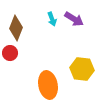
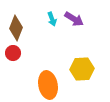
red circle: moved 3 px right
yellow hexagon: rotated 10 degrees counterclockwise
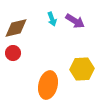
purple arrow: moved 1 px right, 2 px down
brown diamond: rotated 55 degrees clockwise
orange ellipse: rotated 24 degrees clockwise
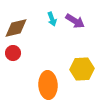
orange ellipse: rotated 16 degrees counterclockwise
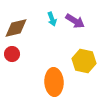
red circle: moved 1 px left, 1 px down
yellow hexagon: moved 2 px right, 8 px up; rotated 15 degrees clockwise
orange ellipse: moved 6 px right, 3 px up
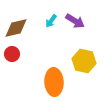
cyan arrow: moved 1 px left, 2 px down; rotated 56 degrees clockwise
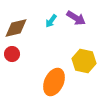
purple arrow: moved 1 px right, 3 px up
orange ellipse: rotated 28 degrees clockwise
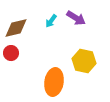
red circle: moved 1 px left, 1 px up
orange ellipse: rotated 16 degrees counterclockwise
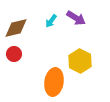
red circle: moved 3 px right, 1 px down
yellow hexagon: moved 4 px left; rotated 15 degrees clockwise
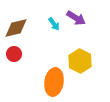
cyan arrow: moved 3 px right, 3 px down; rotated 72 degrees counterclockwise
